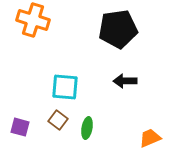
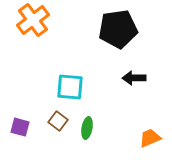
orange cross: rotated 36 degrees clockwise
black arrow: moved 9 px right, 3 px up
cyan square: moved 5 px right
brown square: moved 1 px down
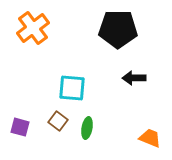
orange cross: moved 8 px down
black pentagon: rotated 9 degrees clockwise
cyan square: moved 2 px right, 1 px down
orange trapezoid: rotated 45 degrees clockwise
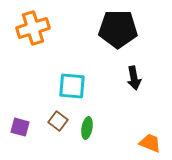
orange cross: rotated 20 degrees clockwise
black arrow: rotated 100 degrees counterclockwise
cyan square: moved 2 px up
orange trapezoid: moved 5 px down
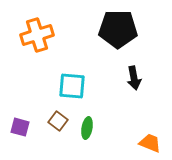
orange cross: moved 4 px right, 7 px down
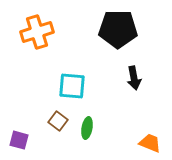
orange cross: moved 3 px up
purple square: moved 1 px left, 13 px down
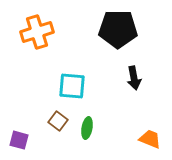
orange trapezoid: moved 4 px up
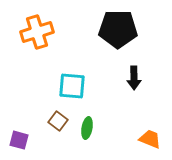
black arrow: rotated 10 degrees clockwise
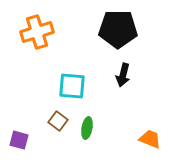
black arrow: moved 11 px left, 3 px up; rotated 15 degrees clockwise
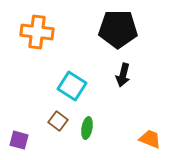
orange cross: rotated 24 degrees clockwise
cyan square: rotated 28 degrees clockwise
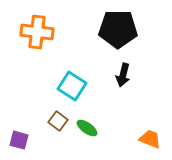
green ellipse: rotated 65 degrees counterclockwise
